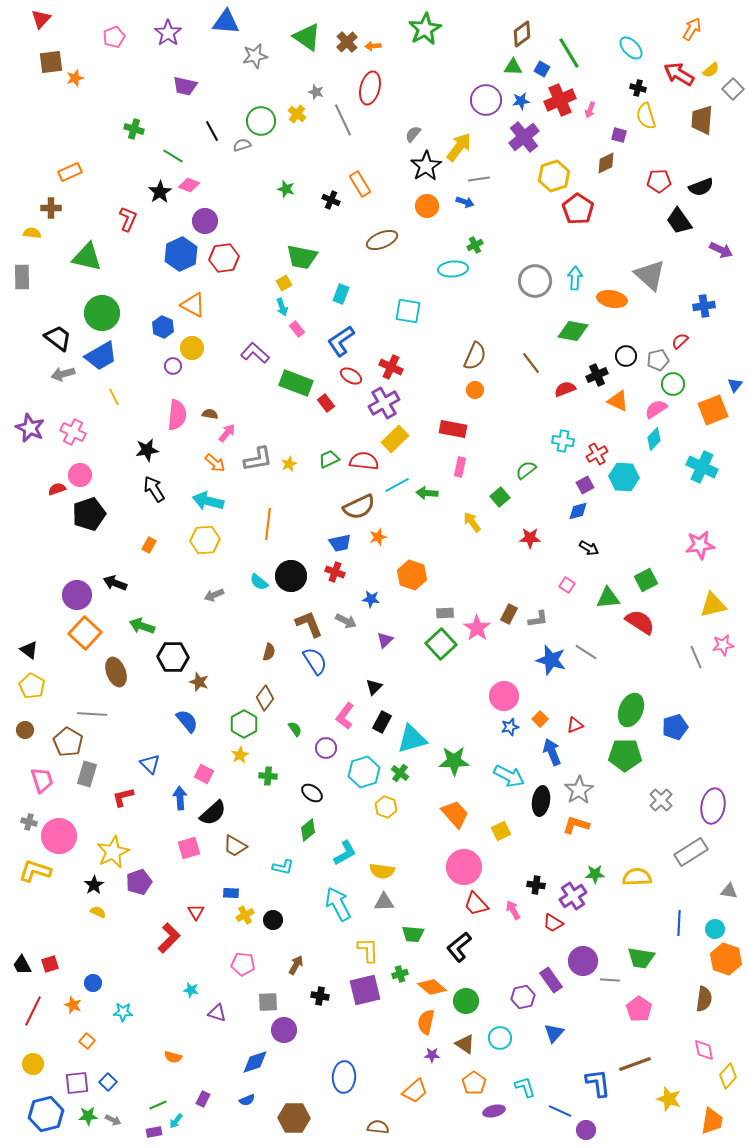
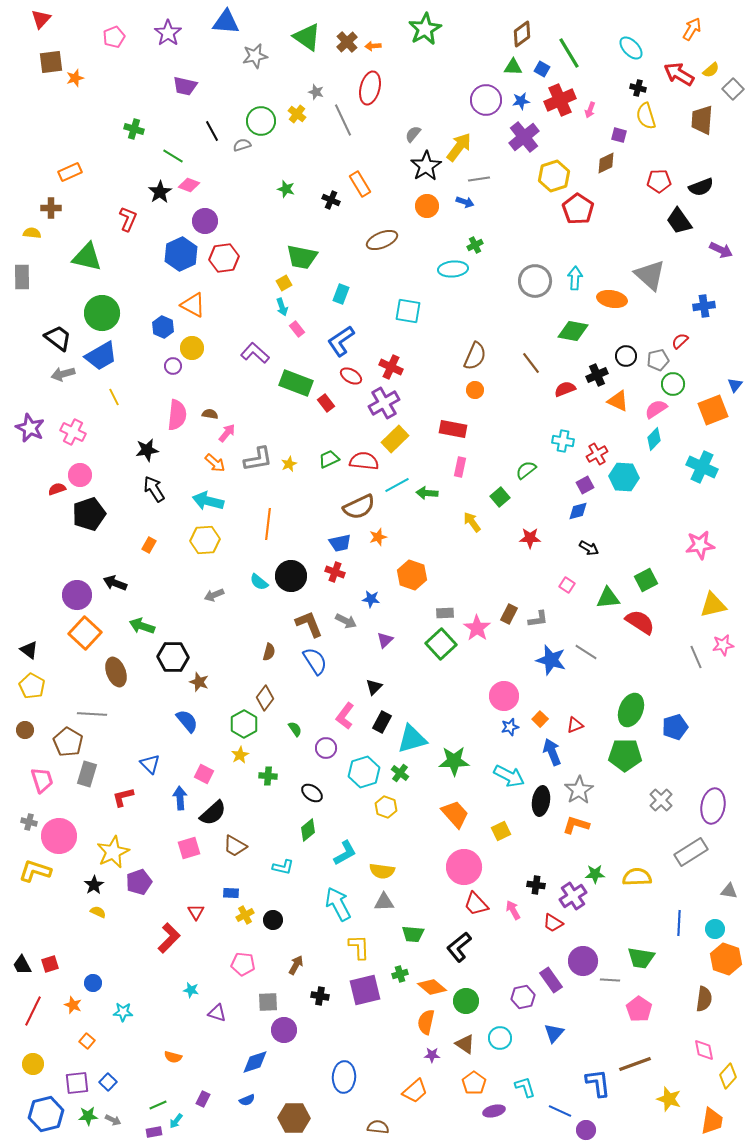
yellow L-shape at (368, 950): moved 9 px left, 3 px up
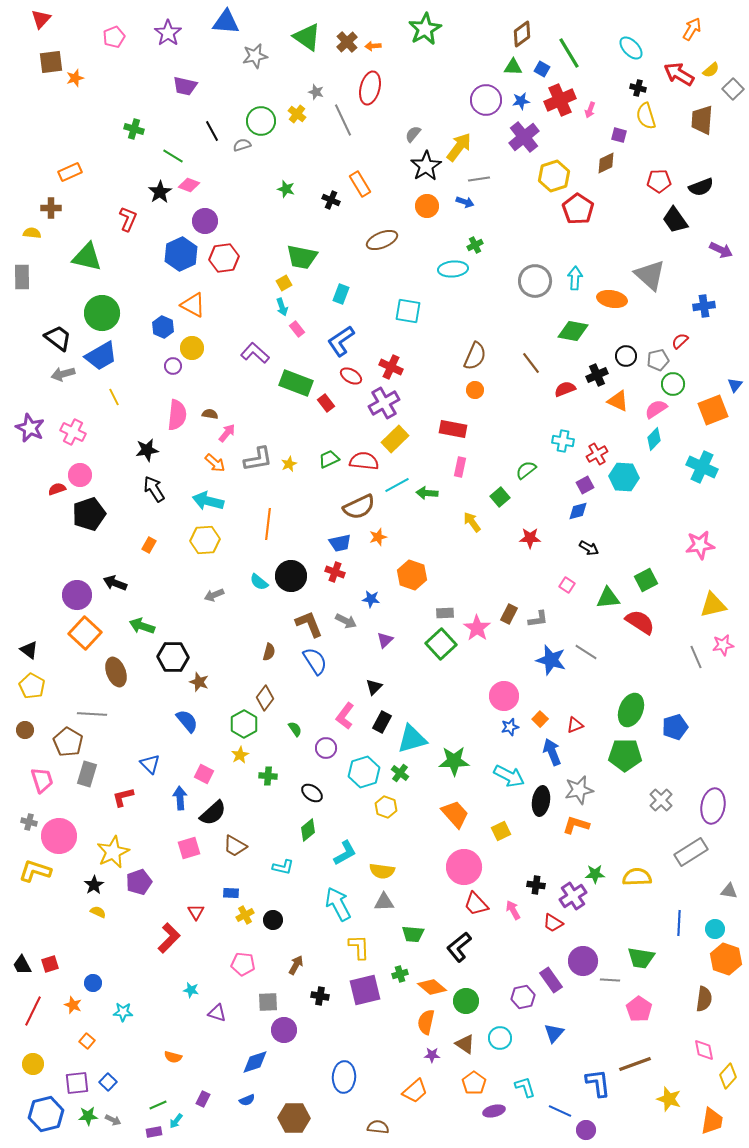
black trapezoid at (679, 221): moved 4 px left, 1 px up
gray star at (579, 790): rotated 20 degrees clockwise
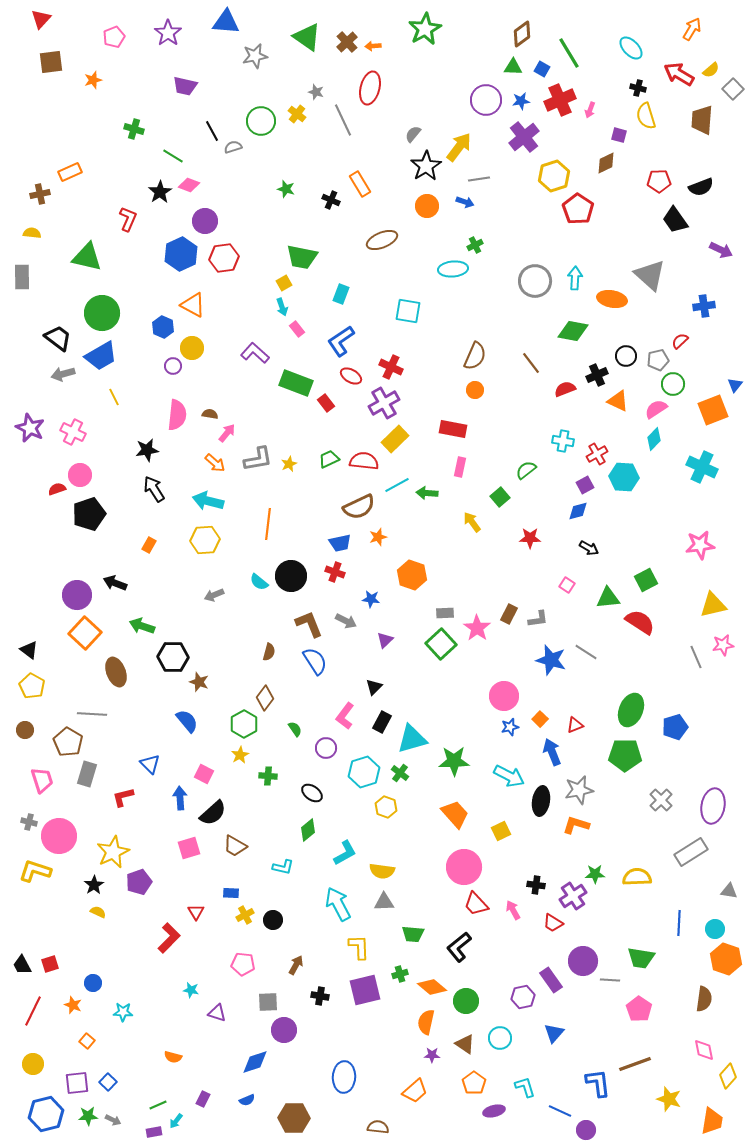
orange star at (75, 78): moved 18 px right, 2 px down
gray semicircle at (242, 145): moved 9 px left, 2 px down
brown cross at (51, 208): moved 11 px left, 14 px up; rotated 12 degrees counterclockwise
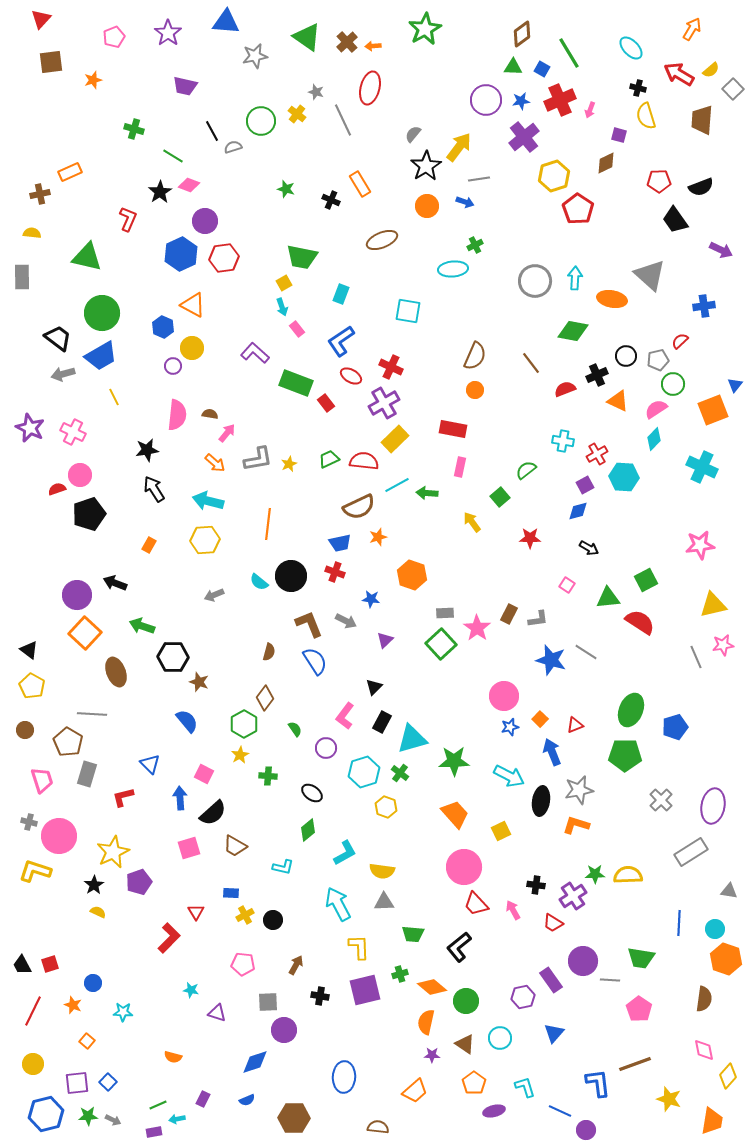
yellow semicircle at (637, 877): moved 9 px left, 2 px up
cyan arrow at (176, 1121): moved 1 px right, 2 px up; rotated 42 degrees clockwise
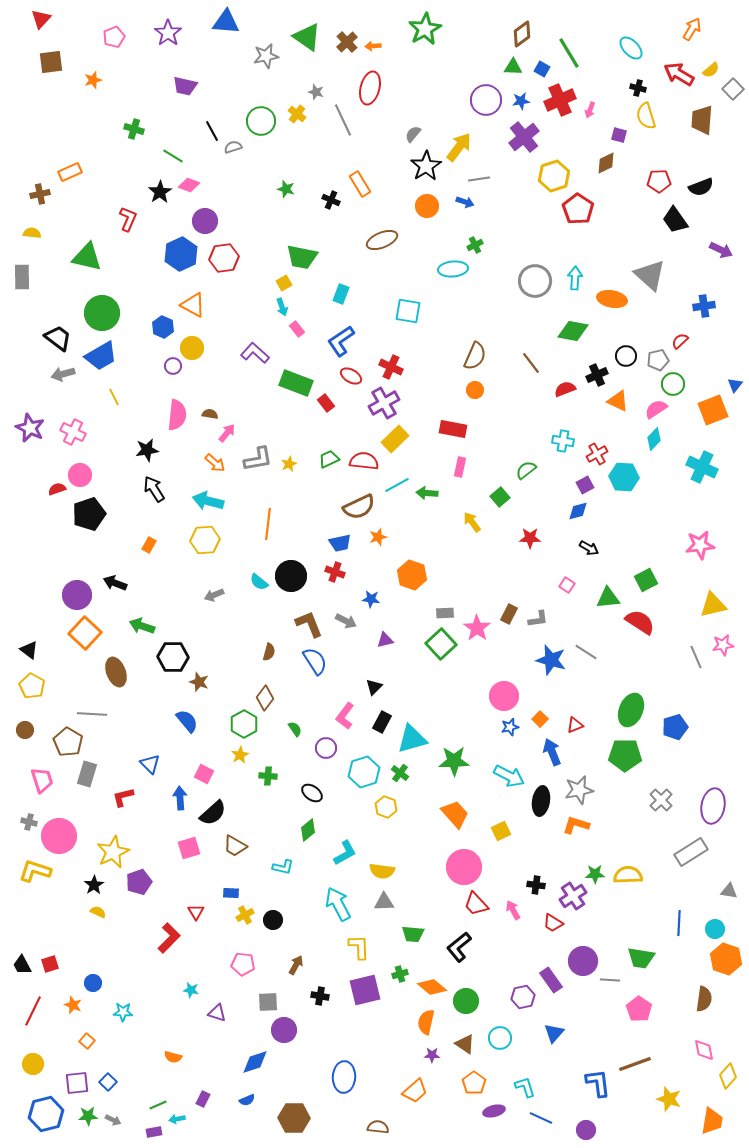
gray star at (255, 56): moved 11 px right
purple triangle at (385, 640): rotated 30 degrees clockwise
blue line at (560, 1111): moved 19 px left, 7 px down
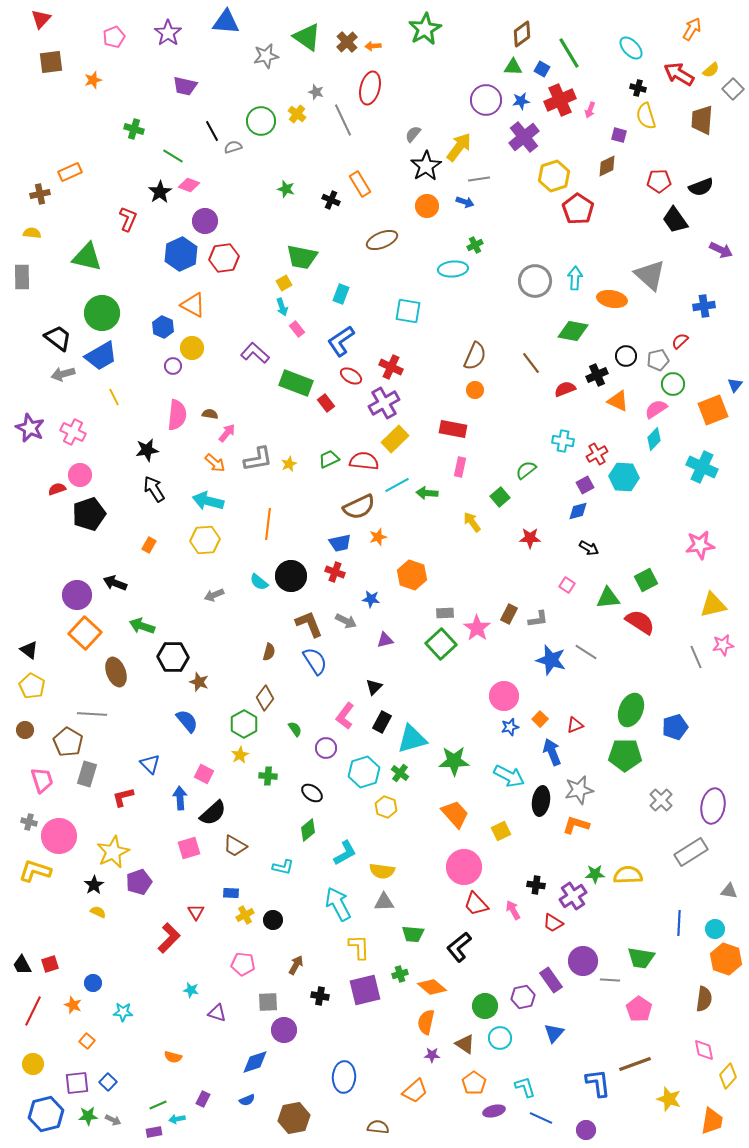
brown diamond at (606, 163): moved 1 px right, 3 px down
green circle at (466, 1001): moved 19 px right, 5 px down
brown hexagon at (294, 1118): rotated 12 degrees counterclockwise
